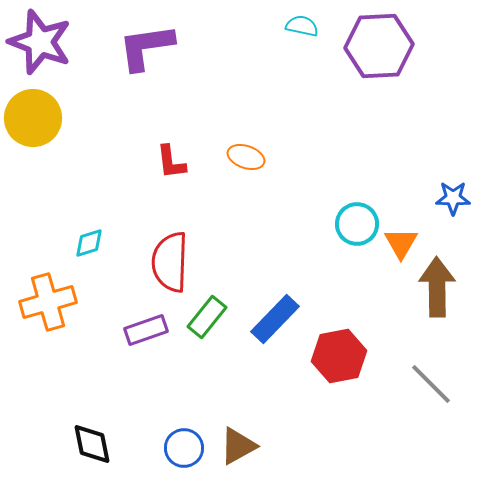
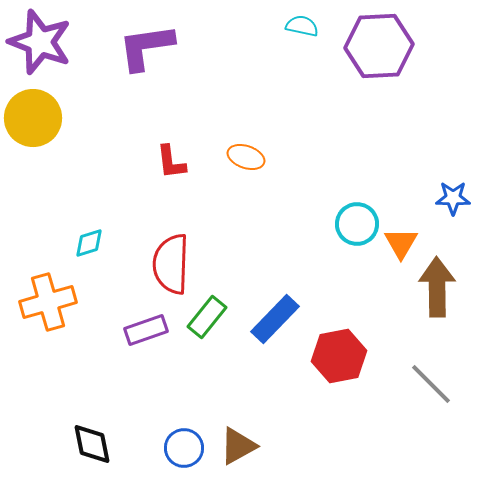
red semicircle: moved 1 px right, 2 px down
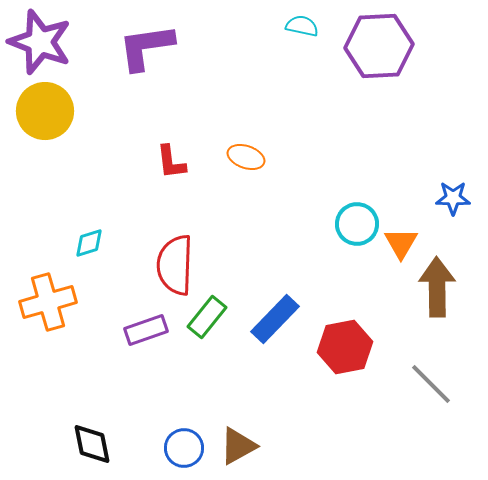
yellow circle: moved 12 px right, 7 px up
red semicircle: moved 4 px right, 1 px down
red hexagon: moved 6 px right, 9 px up
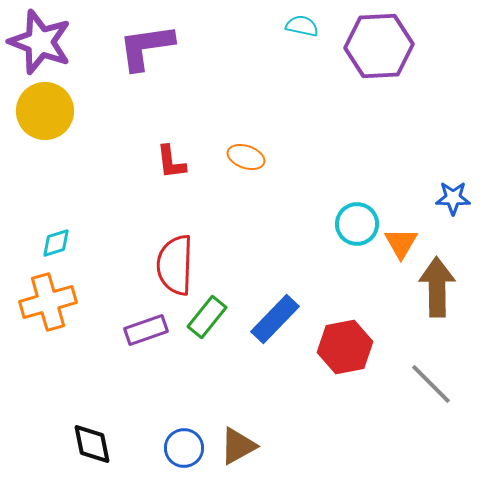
cyan diamond: moved 33 px left
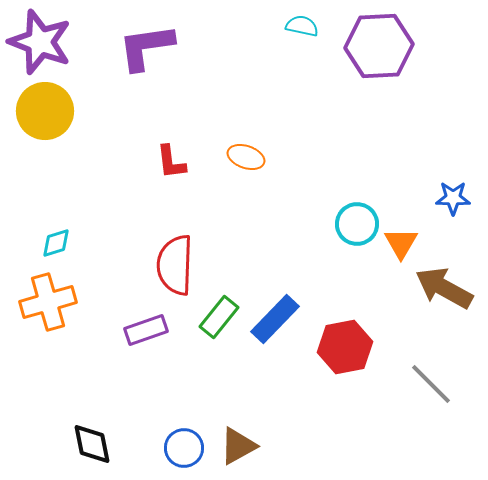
brown arrow: moved 7 px right, 1 px down; rotated 60 degrees counterclockwise
green rectangle: moved 12 px right
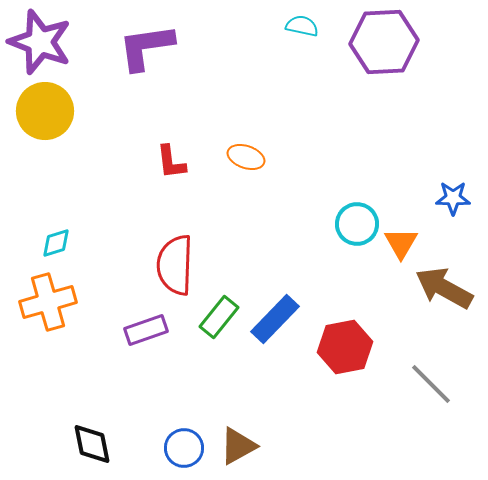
purple hexagon: moved 5 px right, 4 px up
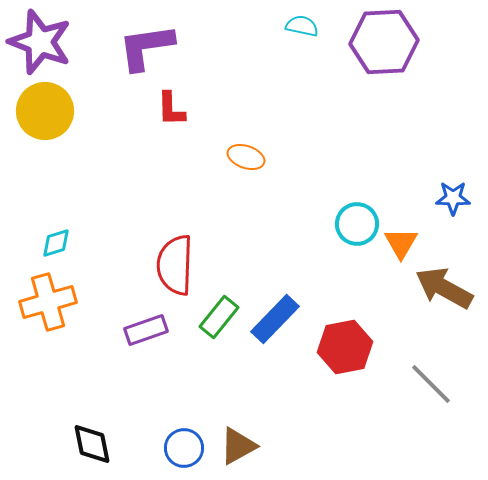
red L-shape: moved 53 px up; rotated 6 degrees clockwise
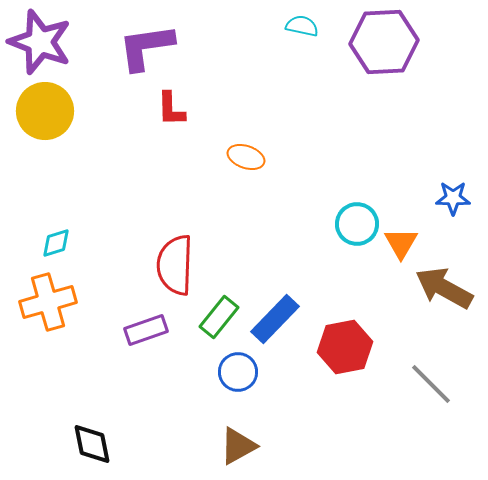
blue circle: moved 54 px right, 76 px up
